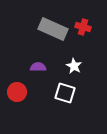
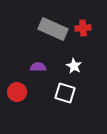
red cross: moved 1 px down; rotated 21 degrees counterclockwise
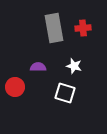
gray rectangle: moved 1 px right, 1 px up; rotated 56 degrees clockwise
white star: rotated 14 degrees counterclockwise
red circle: moved 2 px left, 5 px up
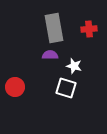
red cross: moved 6 px right, 1 px down
purple semicircle: moved 12 px right, 12 px up
white square: moved 1 px right, 5 px up
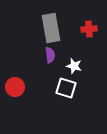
gray rectangle: moved 3 px left
purple semicircle: rotated 84 degrees clockwise
